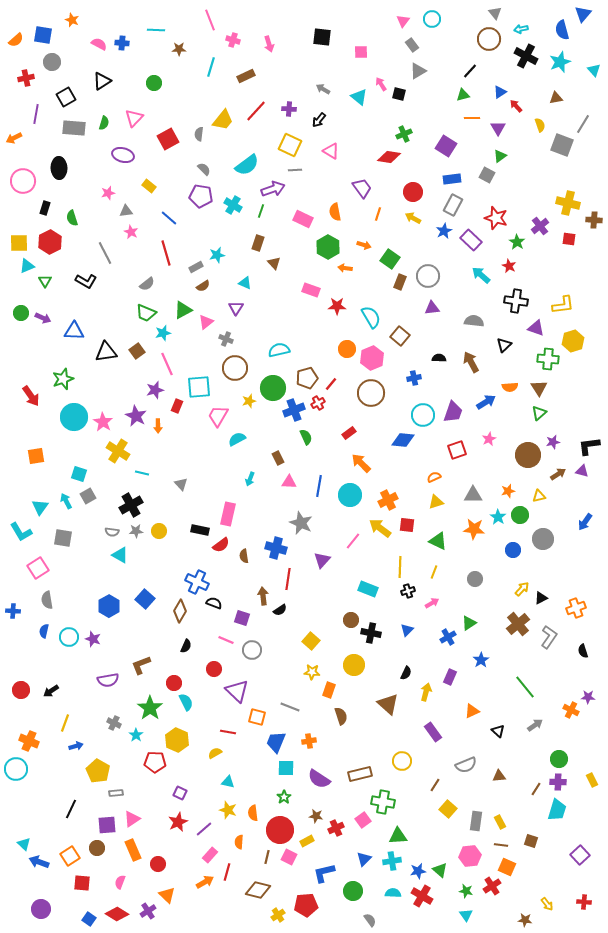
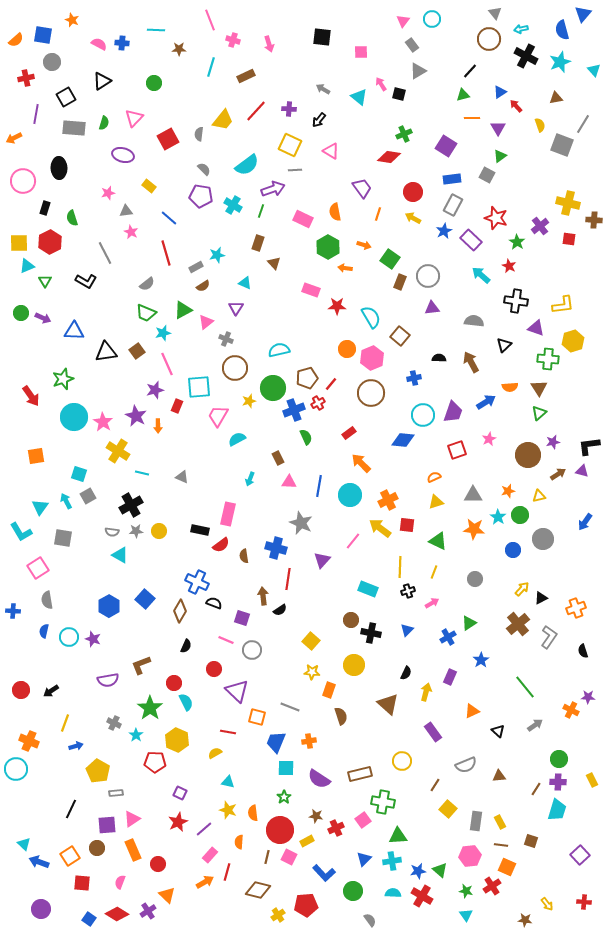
gray triangle at (181, 484): moved 1 px right, 7 px up; rotated 24 degrees counterclockwise
blue L-shape at (324, 873): rotated 120 degrees counterclockwise
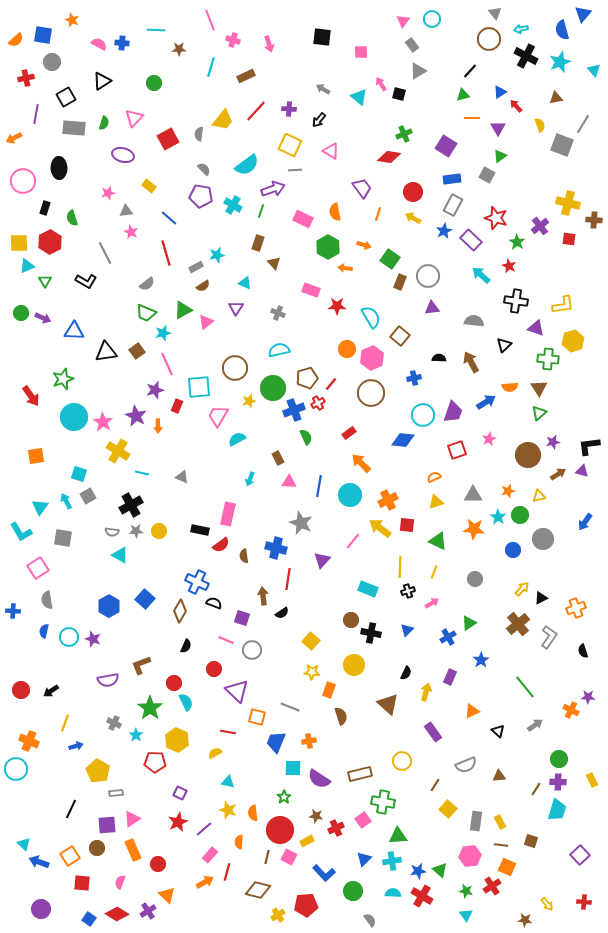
gray cross at (226, 339): moved 52 px right, 26 px up
black semicircle at (280, 610): moved 2 px right, 3 px down
cyan square at (286, 768): moved 7 px right
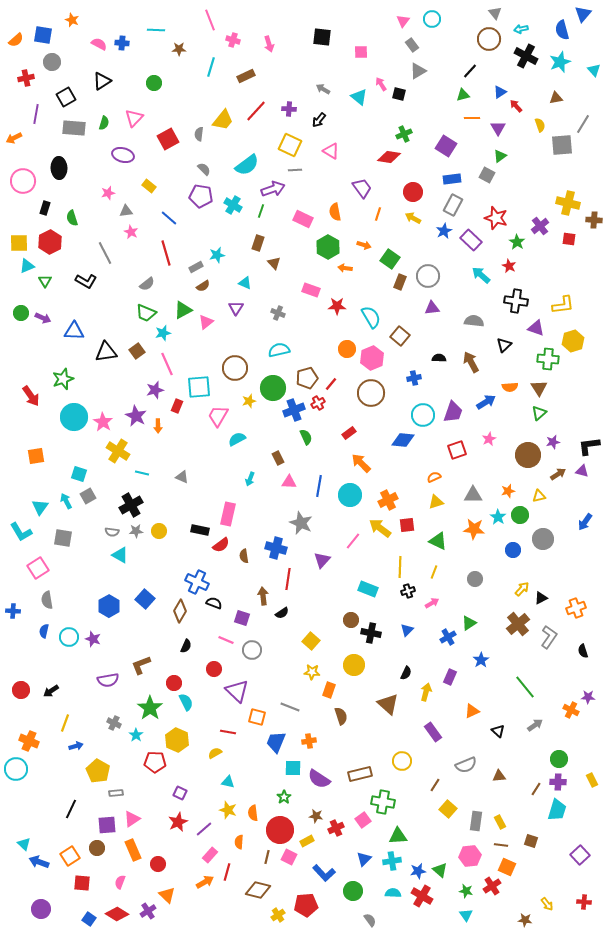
gray square at (562, 145): rotated 25 degrees counterclockwise
red square at (407, 525): rotated 14 degrees counterclockwise
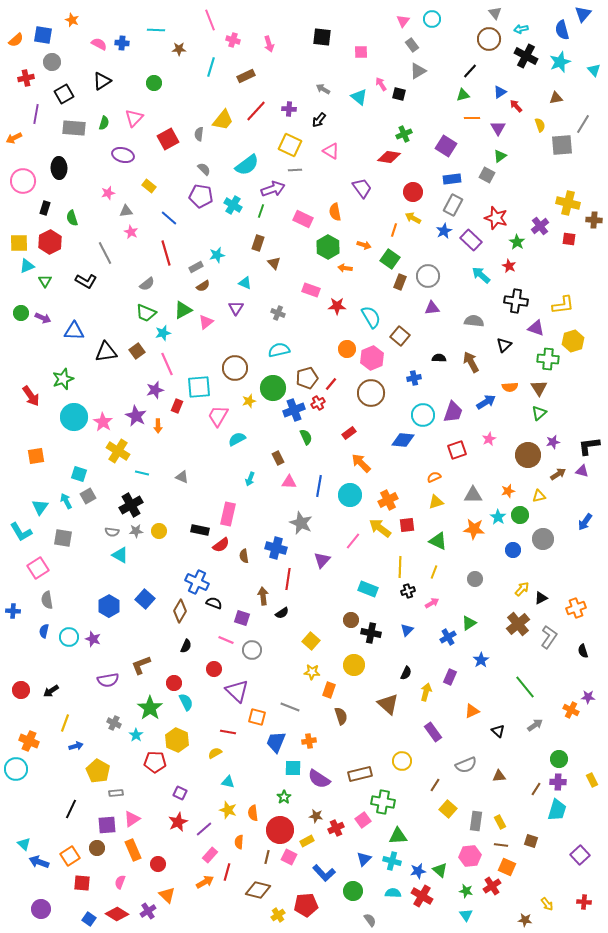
black square at (66, 97): moved 2 px left, 3 px up
orange line at (378, 214): moved 16 px right, 16 px down
cyan cross at (392, 861): rotated 24 degrees clockwise
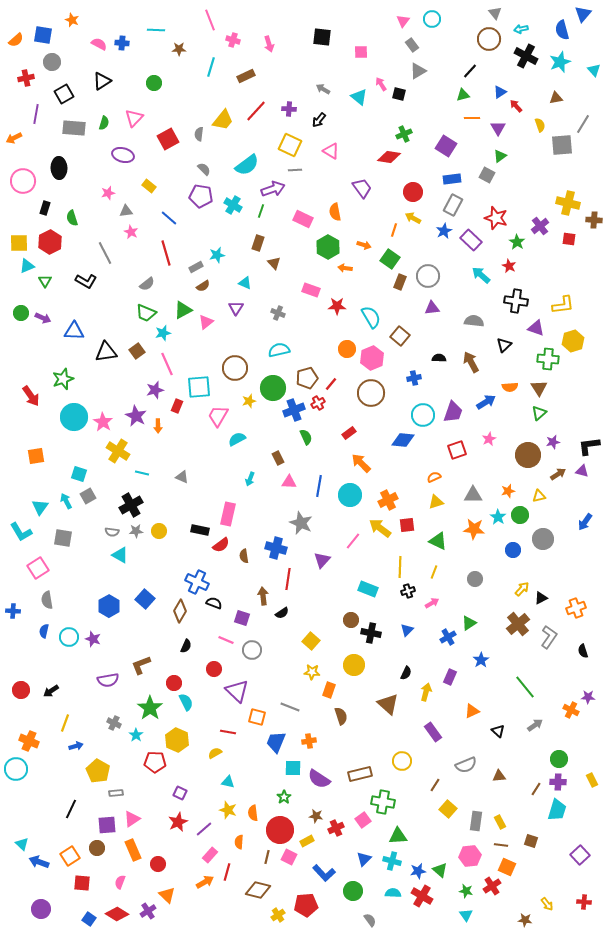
cyan triangle at (24, 844): moved 2 px left
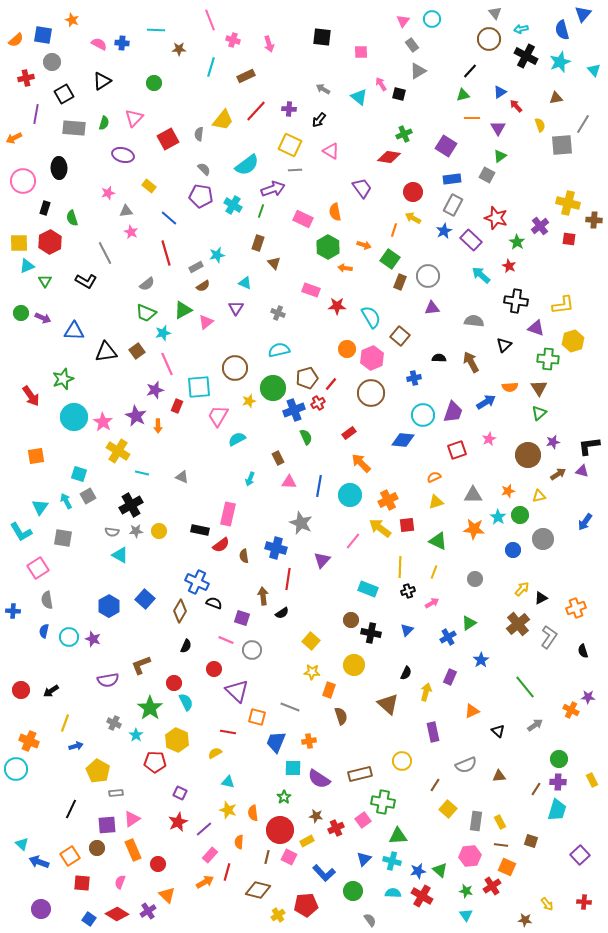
purple rectangle at (433, 732): rotated 24 degrees clockwise
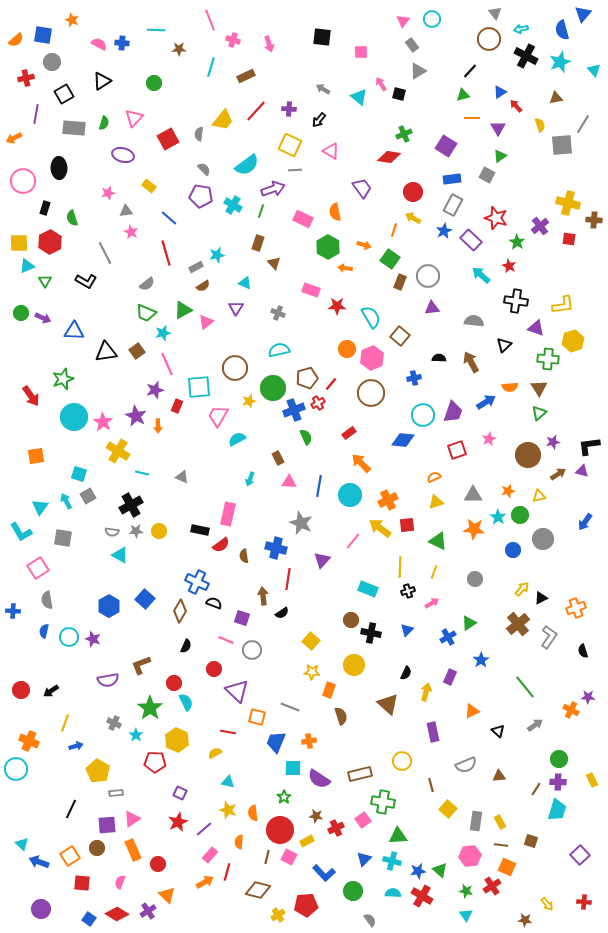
brown line at (435, 785): moved 4 px left; rotated 48 degrees counterclockwise
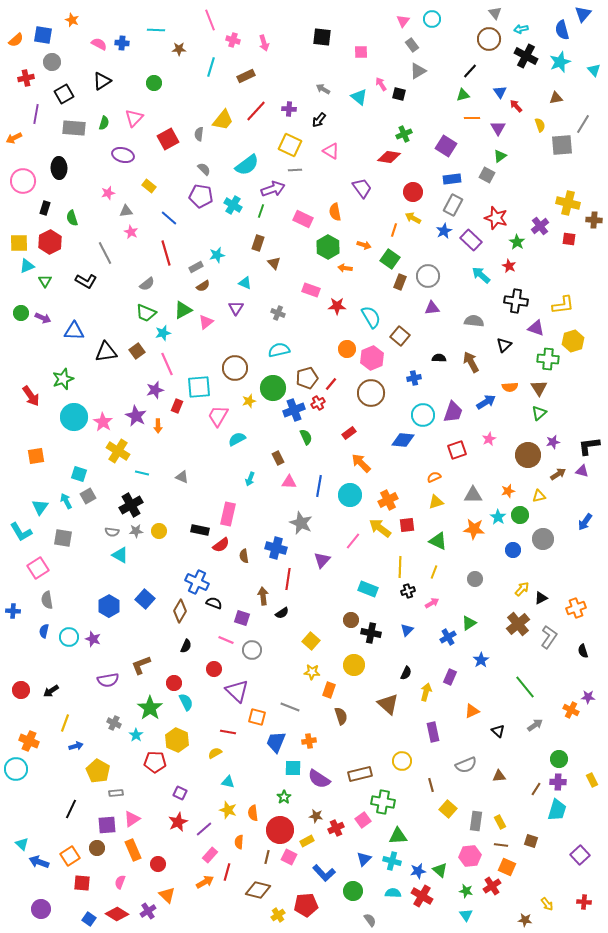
pink arrow at (269, 44): moved 5 px left, 1 px up
blue triangle at (500, 92): rotated 32 degrees counterclockwise
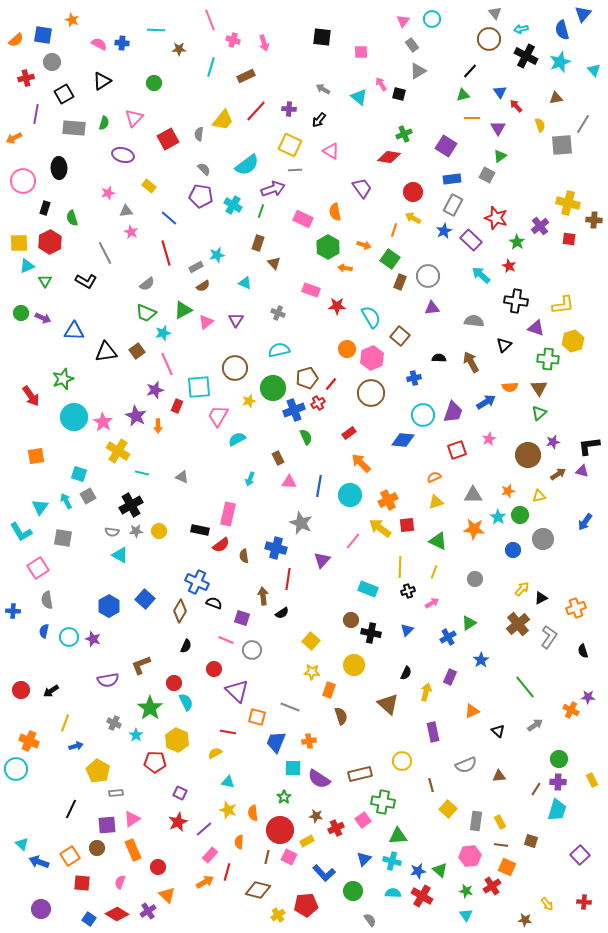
purple triangle at (236, 308): moved 12 px down
red circle at (158, 864): moved 3 px down
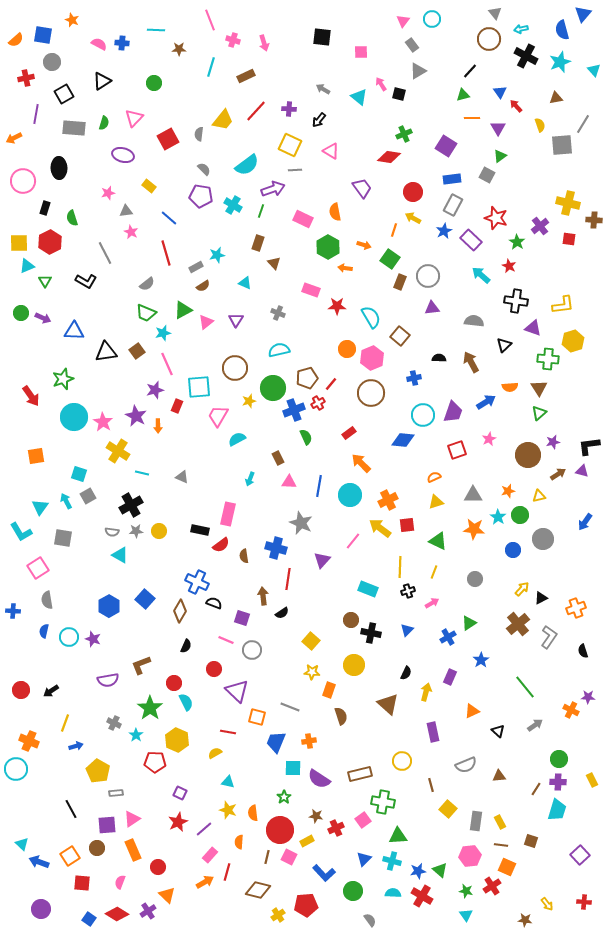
purple triangle at (536, 328): moved 3 px left
black line at (71, 809): rotated 54 degrees counterclockwise
